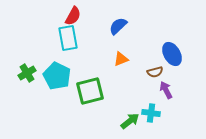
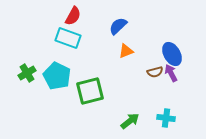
cyan rectangle: rotated 60 degrees counterclockwise
orange triangle: moved 5 px right, 8 px up
purple arrow: moved 5 px right, 17 px up
cyan cross: moved 15 px right, 5 px down
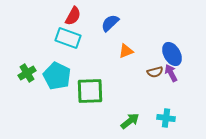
blue semicircle: moved 8 px left, 3 px up
green square: rotated 12 degrees clockwise
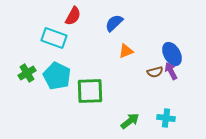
blue semicircle: moved 4 px right
cyan rectangle: moved 14 px left
purple arrow: moved 2 px up
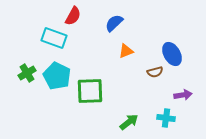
purple arrow: moved 12 px right, 24 px down; rotated 108 degrees clockwise
green arrow: moved 1 px left, 1 px down
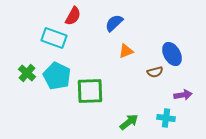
green cross: rotated 18 degrees counterclockwise
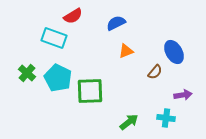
red semicircle: rotated 30 degrees clockwise
blue semicircle: moved 2 px right; rotated 18 degrees clockwise
blue ellipse: moved 2 px right, 2 px up
brown semicircle: rotated 35 degrees counterclockwise
cyan pentagon: moved 1 px right, 2 px down
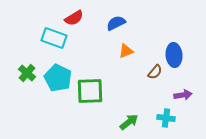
red semicircle: moved 1 px right, 2 px down
blue ellipse: moved 3 px down; rotated 25 degrees clockwise
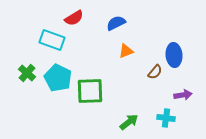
cyan rectangle: moved 2 px left, 2 px down
